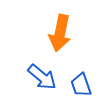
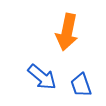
orange arrow: moved 7 px right, 1 px up
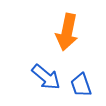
blue arrow: moved 4 px right
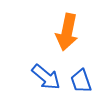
blue trapezoid: moved 4 px up
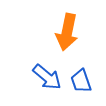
blue arrow: moved 1 px right
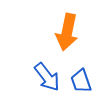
blue arrow: rotated 12 degrees clockwise
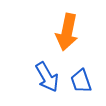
blue arrow: rotated 8 degrees clockwise
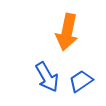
blue trapezoid: rotated 75 degrees clockwise
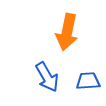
blue trapezoid: moved 7 px right; rotated 30 degrees clockwise
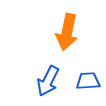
blue arrow: moved 1 px right, 4 px down; rotated 56 degrees clockwise
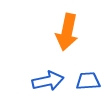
blue arrow: rotated 128 degrees counterclockwise
